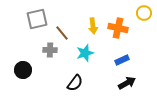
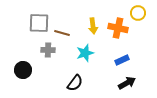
yellow circle: moved 6 px left
gray square: moved 2 px right, 4 px down; rotated 15 degrees clockwise
brown line: rotated 35 degrees counterclockwise
gray cross: moved 2 px left
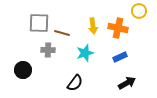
yellow circle: moved 1 px right, 2 px up
blue rectangle: moved 2 px left, 3 px up
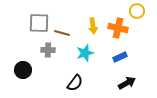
yellow circle: moved 2 px left
